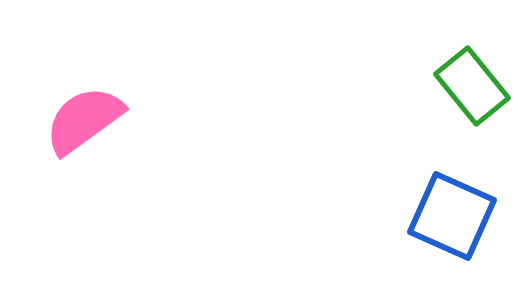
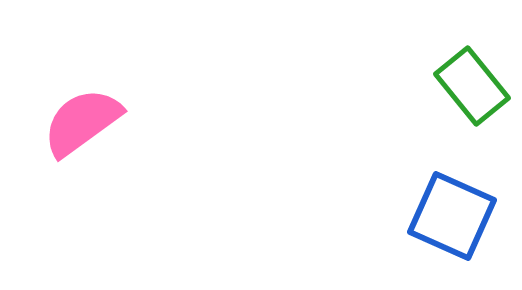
pink semicircle: moved 2 px left, 2 px down
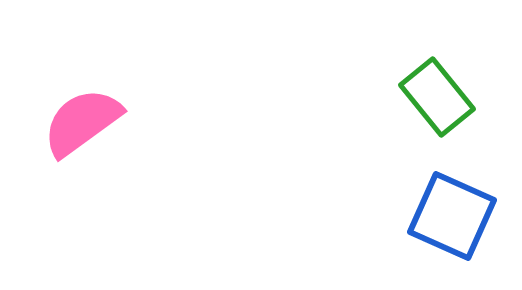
green rectangle: moved 35 px left, 11 px down
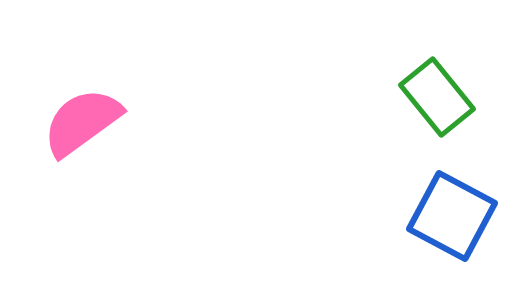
blue square: rotated 4 degrees clockwise
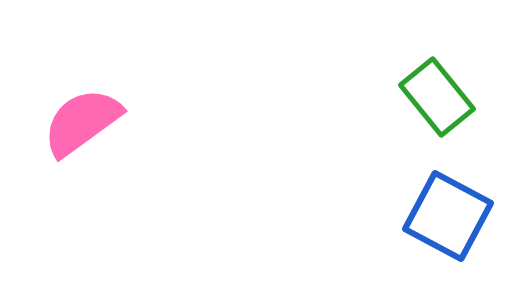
blue square: moved 4 px left
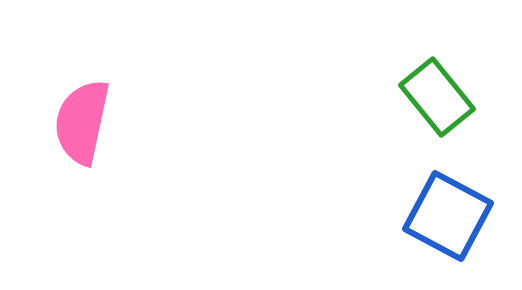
pink semicircle: rotated 42 degrees counterclockwise
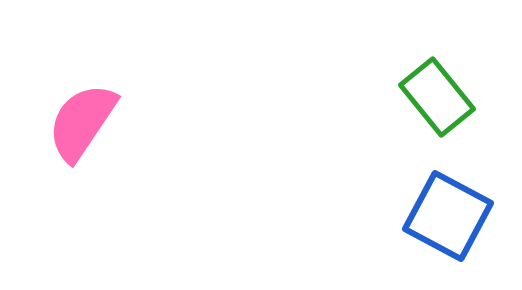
pink semicircle: rotated 22 degrees clockwise
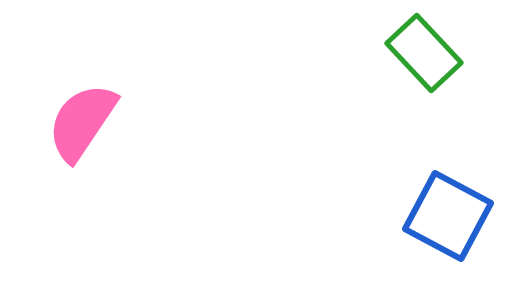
green rectangle: moved 13 px left, 44 px up; rotated 4 degrees counterclockwise
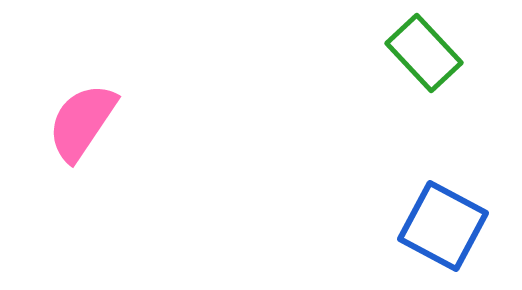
blue square: moved 5 px left, 10 px down
